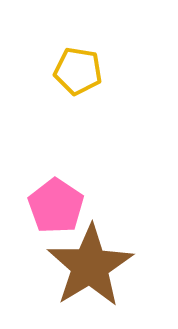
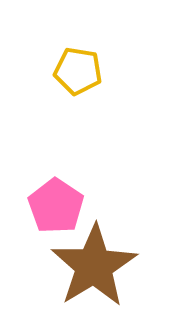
brown star: moved 4 px right
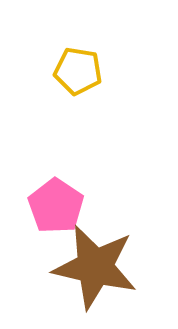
brown star: moved 1 px right, 1 px down; rotated 28 degrees counterclockwise
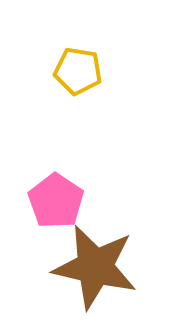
pink pentagon: moved 5 px up
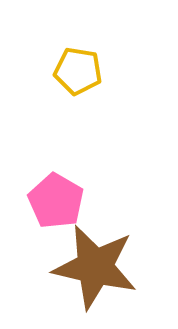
pink pentagon: rotated 4 degrees counterclockwise
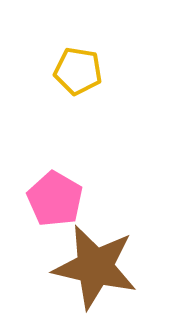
pink pentagon: moved 1 px left, 2 px up
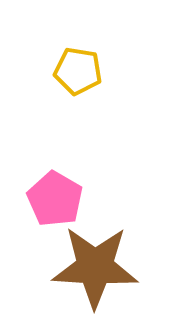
brown star: rotated 10 degrees counterclockwise
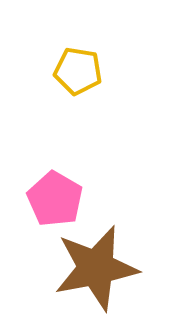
brown star: moved 1 px right, 1 px down; rotated 14 degrees counterclockwise
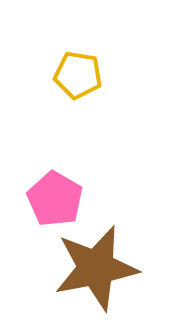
yellow pentagon: moved 4 px down
